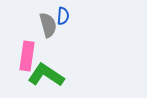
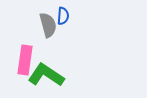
pink rectangle: moved 2 px left, 4 px down
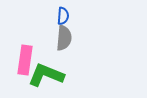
gray semicircle: moved 16 px right, 13 px down; rotated 20 degrees clockwise
green L-shape: rotated 12 degrees counterclockwise
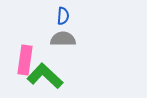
gray semicircle: moved 1 px left, 1 px down; rotated 95 degrees counterclockwise
green L-shape: moved 1 px left, 1 px down; rotated 21 degrees clockwise
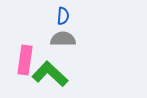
green L-shape: moved 5 px right, 2 px up
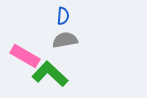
gray semicircle: moved 2 px right, 1 px down; rotated 10 degrees counterclockwise
pink rectangle: moved 4 px up; rotated 68 degrees counterclockwise
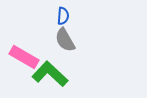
gray semicircle: rotated 110 degrees counterclockwise
pink rectangle: moved 1 px left, 1 px down
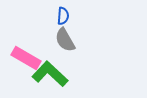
pink rectangle: moved 2 px right, 1 px down
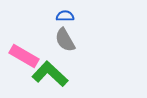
blue semicircle: moved 2 px right; rotated 96 degrees counterclockwise
pink rectangle: moved 2 px left, 2 px up
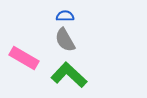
pink rectangle: moved 2 px down
green L-shape: moved 19 px right, 1 px down
